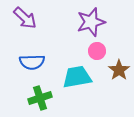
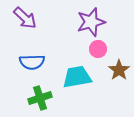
pink circle: moved 1 px right, 2 px up
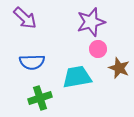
brown star: moved 2 px up; rotated 15 degrees counterclockwise
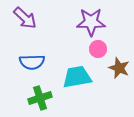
purple star: rotated 16 degrees clockwise
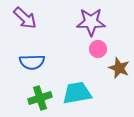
cyan trapezoid: moved 16 px down
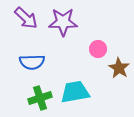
purple arrow: moved 1 px right
purple star: moved 28 px left
brown star: rotated 10 degrees clockwise
cyan trapezoid: moved 2 px left, 1 px up
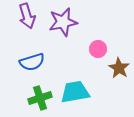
purple arrow: moved 1 px right, 2 px up; rotated 30 degrees clockwise
purple star: rotated 12 degrees counterclockwise
blue semicircle: rotated 15 degrees counterclockwise
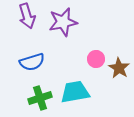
pink circle: moved 2 px left, 10 px down
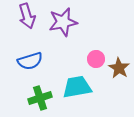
blue semicircle: moved 2 px left, 1 px up
cyan trapezoid: moved 2 px right, 5 px up
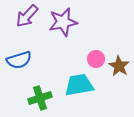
purple arrow: rotated 60 degrees clockwise
blue semicircle: moved 11 px left, 1 px up
brown star: moved 2 px up
cyan trapezoid: moved 2 px right, 2 px up
